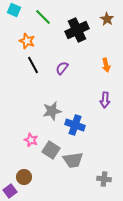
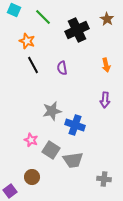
purple semicircle: rotated 48 degrees counterclockwise
brown circle: moved 8 px right
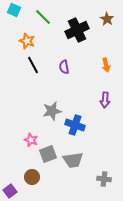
purple semicircle: moved 2 px right, 1 px up
gray square: moved 3 px left, 4 px down; rotated 36 degrees clockwise
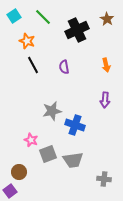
cyan square: moved 6 px down; rotated 32 degrees clockwise
brown circle: moved 13 px left, 5 px up
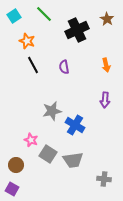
green line: moved 1 px right, 3 px up
blue cross: rotated 12 degrees clockwise
gray square: rotated 36 degrees counterclockwise
brown circle: moved 3 px left, 7 px up
purple square: moved 2 px right, 2 px up; rotated 24 degrees counterclockwise
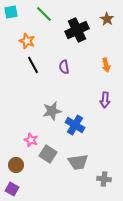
cyan square: moved 3 px left, 4 px up; rotated 24 degrees clockwise
gray trapezoid: moved 5 px right, 2 px down
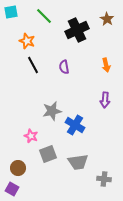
green line: moved 2 px down
pink star: moved 4 px up
gray square: rotated 36 degrees clockwise
brown circle: moved 2 px right, 3 px down
